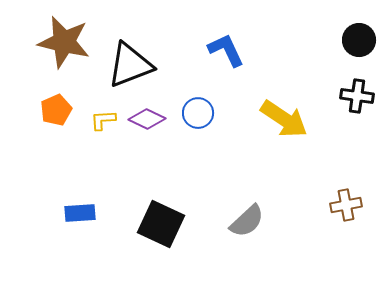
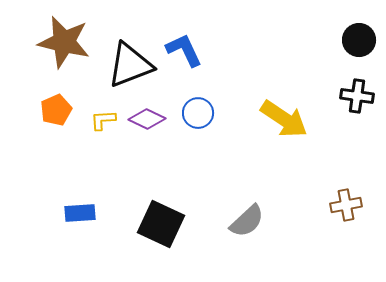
blue L-shape: moved 42 px left
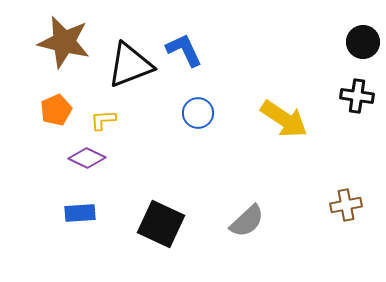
black circle: moved 4 px right, 2 px down
purple diamond: moved 60 px left, 39 px down
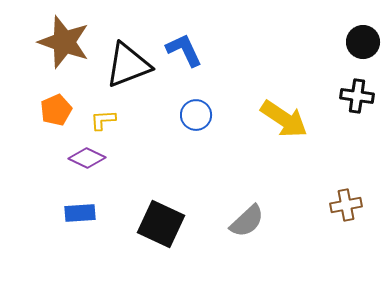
brown star: rotated 6 degrees clockwise
black triangle: moved 2 px left
blue circle: moved 2 px left, 2 px down
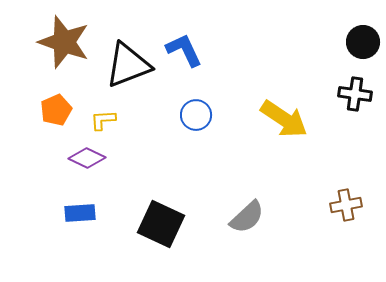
black cross: moved 2 px left, 2 px up
gray semicircle: moved 4 px up
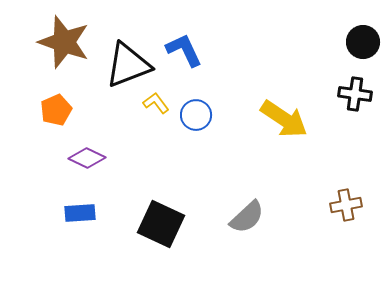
yellow L-shape: moved 53 px right, 17 px up; rotated 56 degrees clockwise
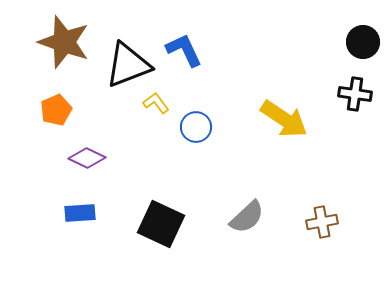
blue circle: moved 12 px down
brown cross: moved 24 px left, 17 px down
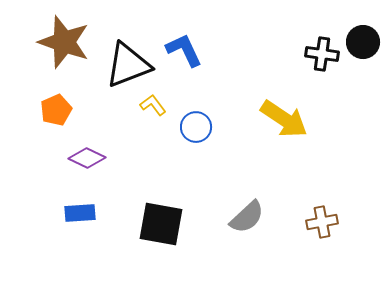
black cross: moved 33 px left, 40 px up
yellow L-shape: moved 3 px left, 2 px down
black square: rotated 15 degrees counterclockwise
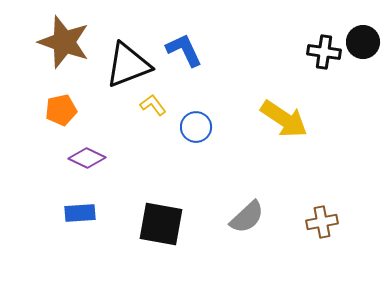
black cross: moved 2 px right, 2 px up
orange pentagon: moved 5 px right; rotated 12 degrees clockwise
